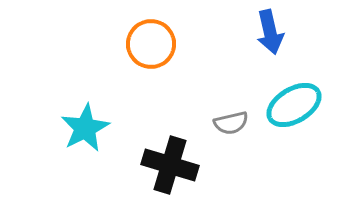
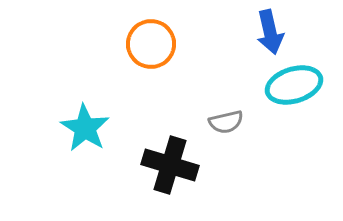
cyan ellipse: moved 20 px up; rotated 14 degrees clockwise
gray semicircle: moved 5 px left, 1 px up
cyan star: rotated 12 degrees counterclockwise
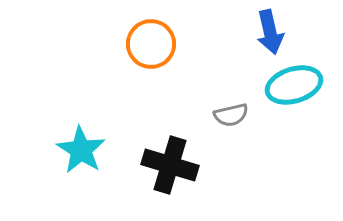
gray semicircle: moved 5 px right, 7 px up
cyan star: moved 4 px left, 22 px down
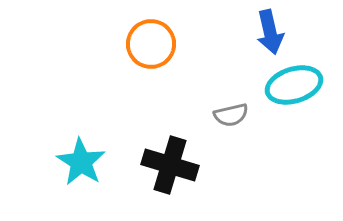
cyan star: moved 12 px down
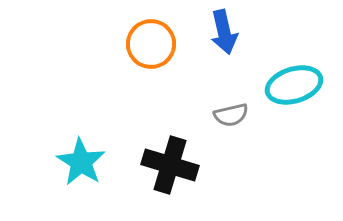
blue arrow: moved 46 px left
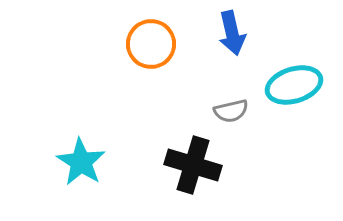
blue arrow: moved 8 px right, 1 px down
gray semicircle: moved 4 px up
black cross: moved 23 px right
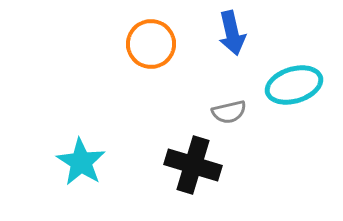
gray semicircle: moved 2 px left, 1 px down
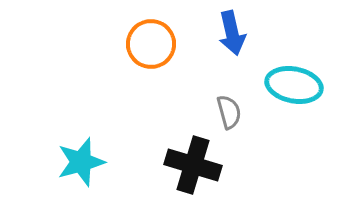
cyan ellipse: rotated 28 degrees clockwise
gray semicircle: rotated 92 degrees counterclockwise
cyan star: rotated 24 degrees clockwise
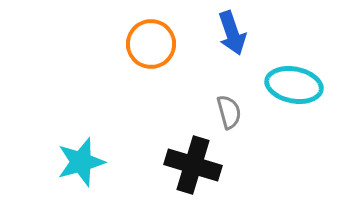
blue arrow: rotated 6 degrees counterclockwise
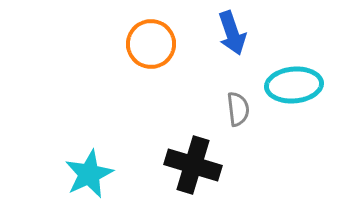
cyan ellipse: rotated 16 degrees counterclockwise
gray semicircle: moved 9 px right, 3 px up; rotated 8 degrees clockwise
cyan star: moved 8 px right, 12 px down; rotated 9 degrees counterclockwise
